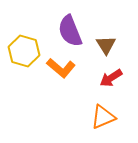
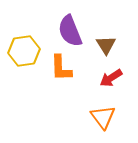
yellow hexagon: rotated 24 degrees counterclockwise
orange L-shape: rotated 48 degrees clockwise
orange triangle: rotated 44 degrees counterclockwise
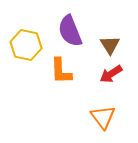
brown triangle: moved 4 px right
yellow hexagon: moved 2 px right, 6 px up; rotated 20 degrees clockwise
orange L-shape: moved 3 px down
red arrow: moved 4 px up
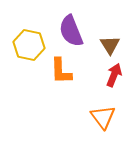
purple semicircle: moved 1 px right
yellow hexagon: moved 3 px right
red arrow: moved 3 px right, 1 px down; rotated 145 degrees clockwise
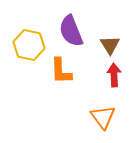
red arrow: rotated 25 degrees counterclockwise
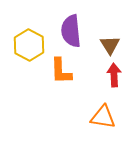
purple semicircle: rotated 16 degrees clockwise
yellow hexagon: rotated 16 degrees clockwise
orange triangle: rotated 44 degrees counterclockwise
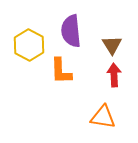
brown triangle: moved 2 px right
